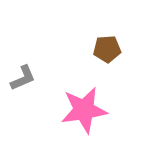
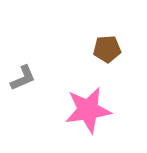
pink star: moved 4 px right
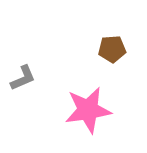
brown pentagon: moved 5 px right
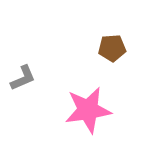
brown pentagon: moved 1 px up
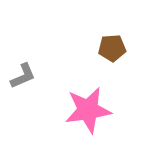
gray L-shape: moved 2 px up
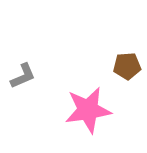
brown pentagon: moved 15 px right, 18 px down
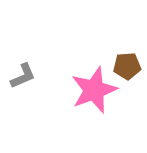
pink star: moved 6 px right, 20 px up; rotated 12 degrees counterclockwise
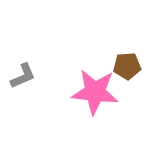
pink star: moved 1 px right, 2 px down; rotated 27 degrees clockwise
